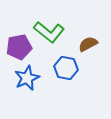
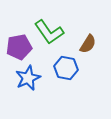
green L-shape: rotated 16 degrees clockwise
brown semicircle: rotated 150 degrees clockwise
blue star: moved 1 px right
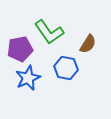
purple pentagon: moved 1 px right, 2 px down
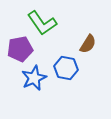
green L-shape: moved 7 px left, 9 px up
blue star: moved 6 px right
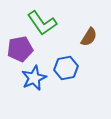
brown semicircle: moved 1 px right, 7 px up
blue hexagon: rotated 20 degrees counterclockwise
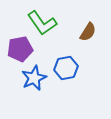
brown semicircle: moved 1 px left, 5 px up
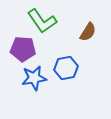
green L-shape: moved 2 px up
purple pentagon: moved 3 px right; rotated 15 degrees clockwise
blue star: rotated 15 degrees clockwise
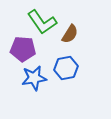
green L-shape: moved 1 px down
brown semicircle: moved 18 px left, 2 px down
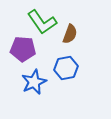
brown semicircle: rotated 12 degrees counterclockwise
blue star: moved 4 px down; rotated 15 degrees counterclockwise
